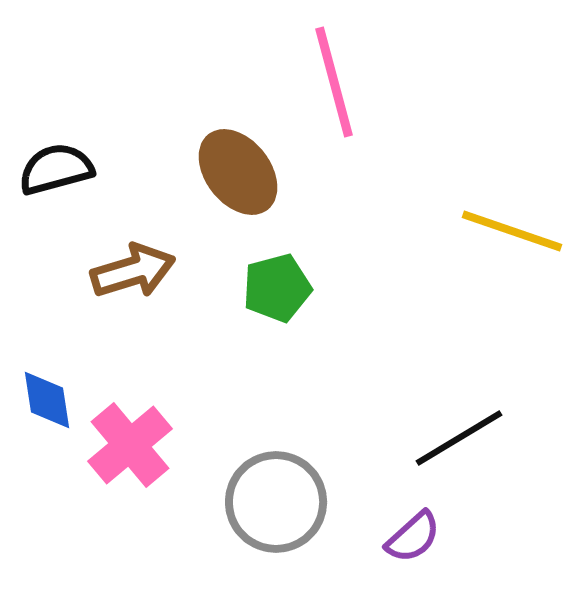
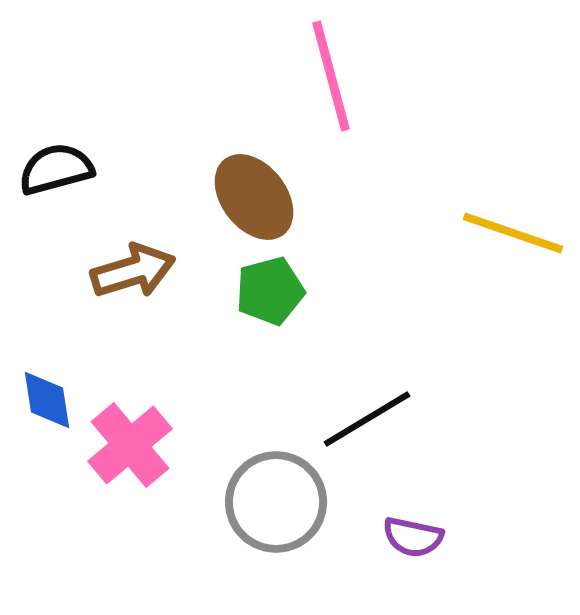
pink line: moved 3 px left, 6 px up
brown ellipse: moved 16 px right, 25 px down
yellow line: moved 1 px right, 2 px down
green pentagon: moved 7 px left, 3 px down
black line: moved 92 px left, 19 px up
purple semicircle: rotated 54 degrees clockwise
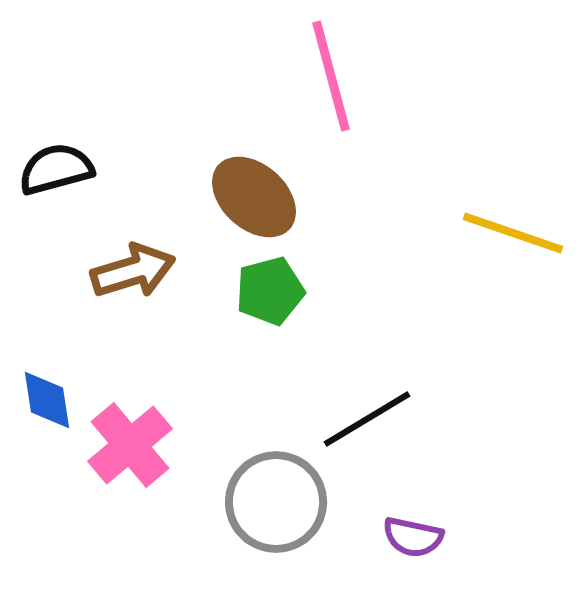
brown ellipse: rotated 10 degrees counterclockwise
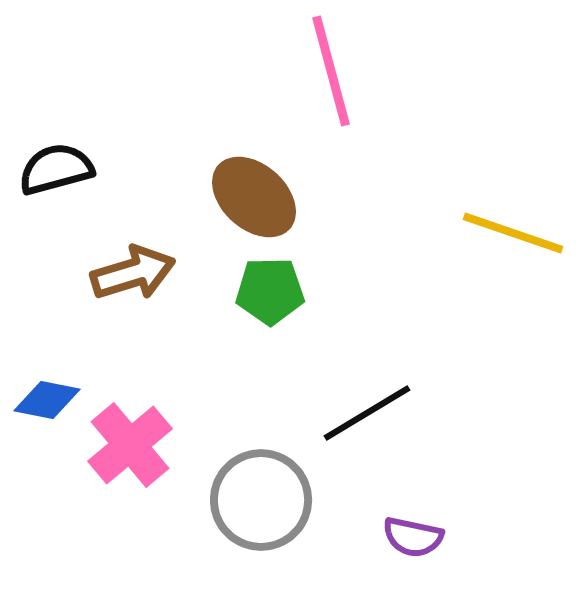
pink line: moved 5 px up
brown arrow: moved 2 px down
green pentagon: rotated 14 degrees clockwise
blue diamond: rotated 70 degrees counterclockwise
black line: moved 6 px up
gray circle: moved 15 px left, 2 px up
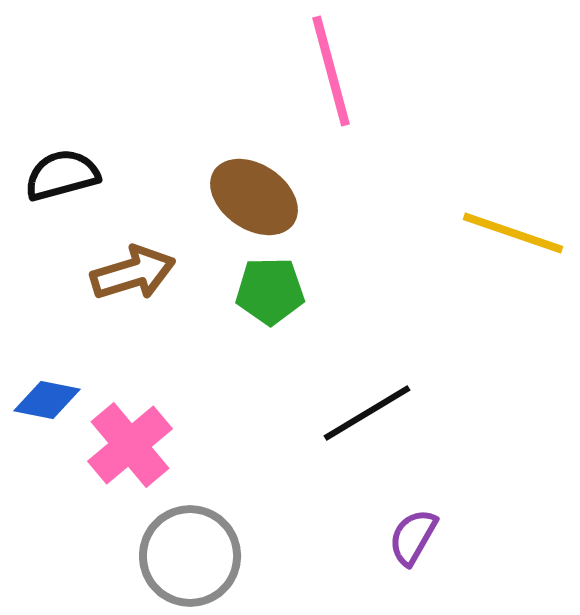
black semicircle: moved 6 px right, 6 px down
brown ellipse: rotated 8 degrees counterclockwise
gray circle: moved 71 px left, 56 px down
purple semicircle: rotated 108 degrees clockwise
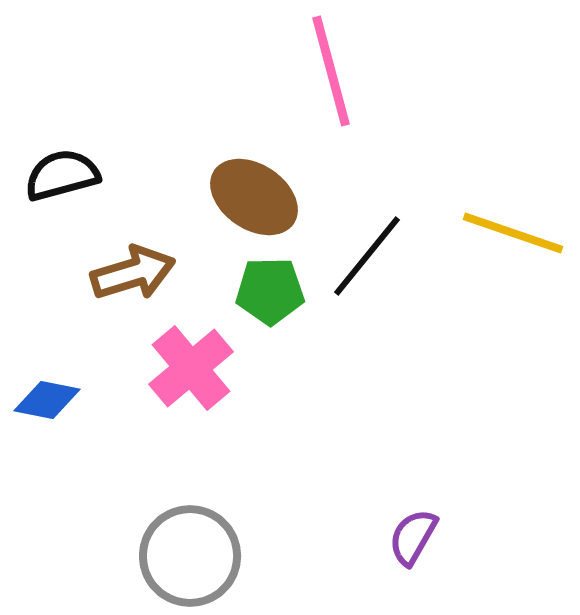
black line: moved 157 px up; rotated 20 degrees counterclockwise
pink cross: moved 61 px right, 77 px up
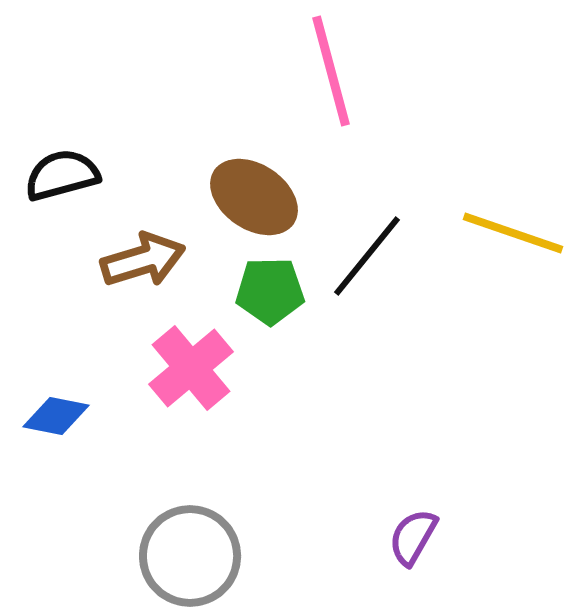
brown arrow: moved 10 px right, 13 px up
blue diamond: moved 9 px right, 16 px down
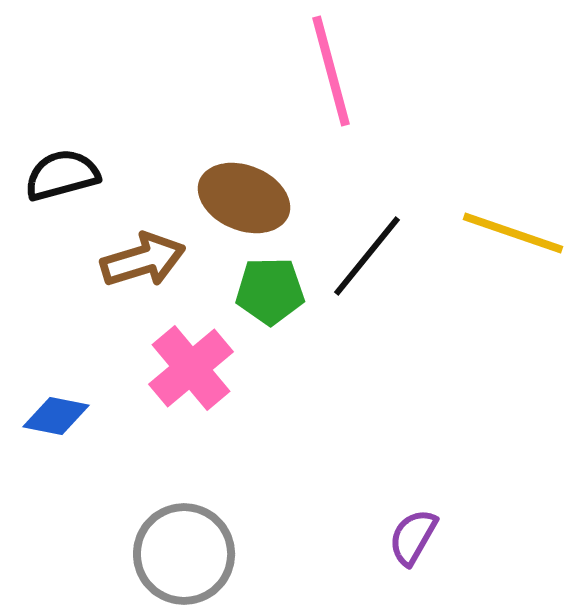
brown ellipse: moved 10 px left, 1 px down; rotated 12 degrees counterclockwise
gray circle: moved 6 px left, 2 px up
